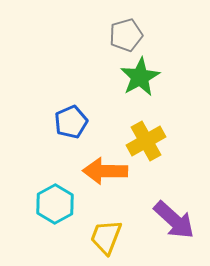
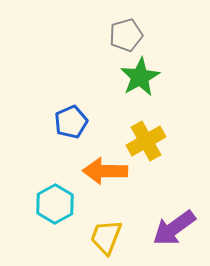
purple arrow: moved 8 px down; rotated 102 degrees clockwise
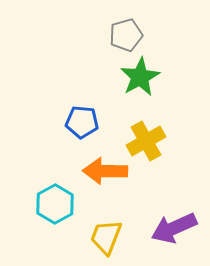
blue pentagon: moved 11 px right; rotated 28 degrees clockwise
purple arrow: rotated 12 degrees clockwise
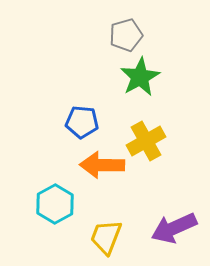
orange arrow: moved 3 px left, 6 px up
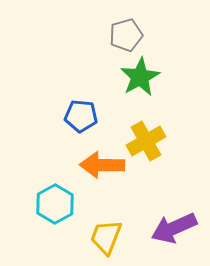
blue pentagon: moved 1 px left, 6 px up
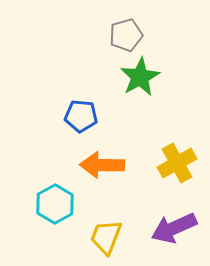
yellow cross: moved 31 px right, 22 px down
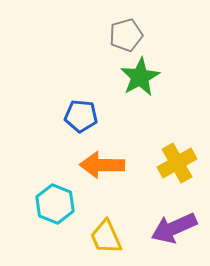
cyan hexagon: rotated 9 degrees counterclockwise
yellow trapezoid: rotated 45 degrees counterclockwise
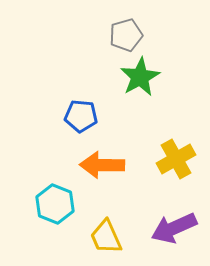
yellow cross: moved 1 px left, 4 px up
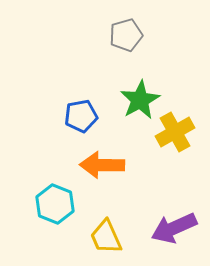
green star: moved 23 px down
blue pentagon: rotated 16 degrees counterclockwise
yellow cross: moved 1 px left, 27 px up
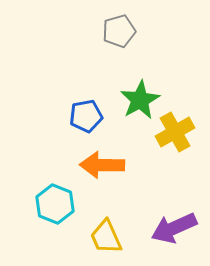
gray pentagon: moved 7 px left, 4 px up
blue pentagon: moved 5 px right
